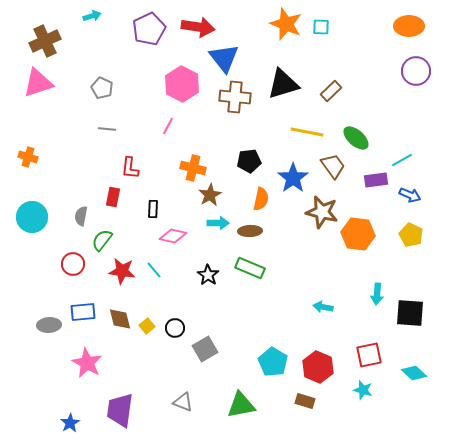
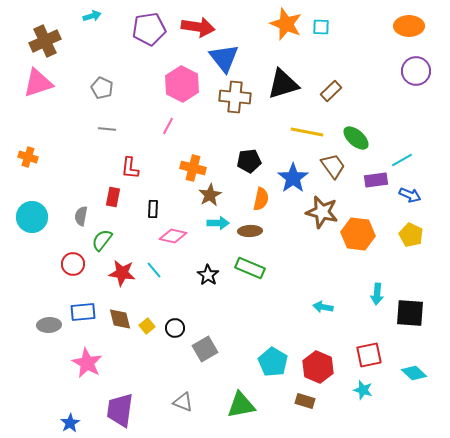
purple pentagon at (149, 29): rotated 16 degrees clockwise
red star at (122, 271): moved 2 px down
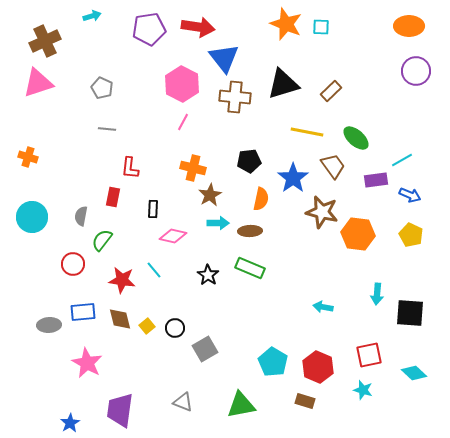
pink line at (168, 126): moved 15 px right, 4 px up
red star at (122, 273): moved 7 px down
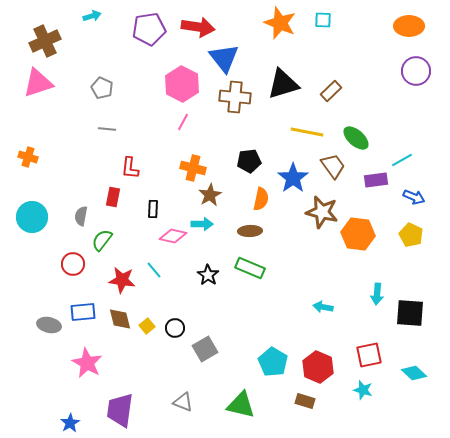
orange star at (286, 24): moved 6 px left, 1 px up
cyan square at (321, 27): moved 2 px right, 7 px up
blue arrow at (410, 195): moved 4 px right, 2 px down
cyan arrow at (218, 223): moved 16 px left, 1 px down
gray ellipse at (49, 325): rotated 15 degrees clockwise
green triangle at (241, 405): rotated 24 degrees clockwise
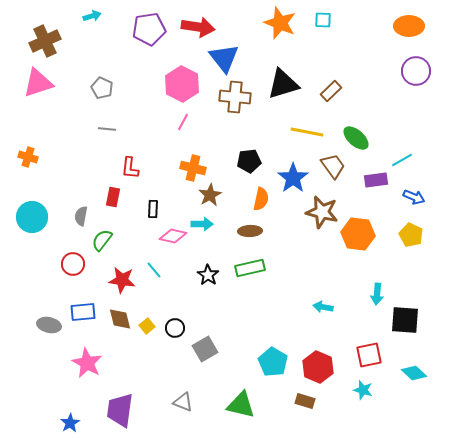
green rectangle at (250, 268): rotated 36 degrees counterclockwise
black square at (410, 313): moved 5 px left, 7 px down
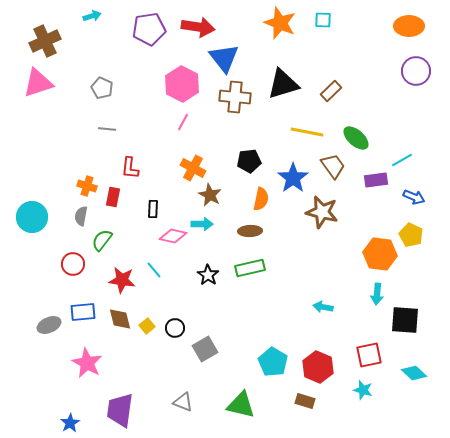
orange cross at (28, 157): moved 59 px right, 29 px down
orange cross at (193, 168): rotated 15 degrees clockwise
brown star at (210, 195): rotated 15 degrees counterclockwise
orange hexagon at (358, 234): moved 22 px right, 20 px down
gray ellipse at (49, 325): rotated 35 degrees counterclockwise
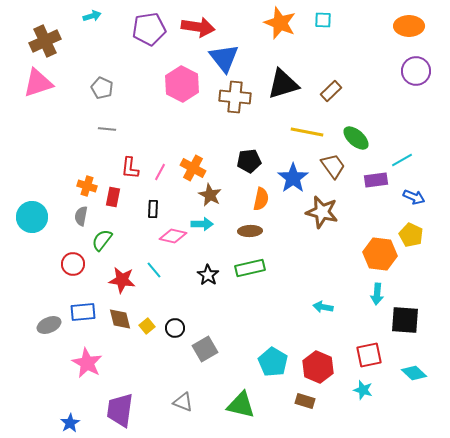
pink line at (183, 122): moved 23 px left, 50 px down
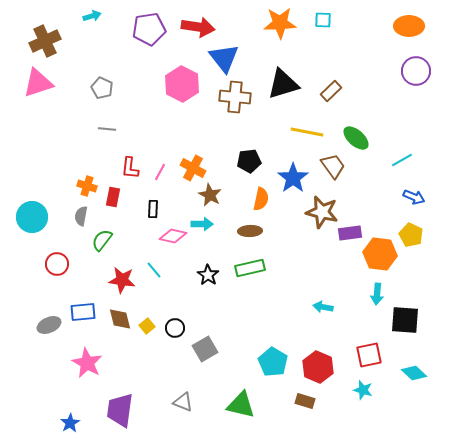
orange star at (280, 23): rotated 24 degrees counterclockwise
purple rectangle at (376, 180): moved 26 px left, 53 px down
red circle at (73, 264): moved 16 px left
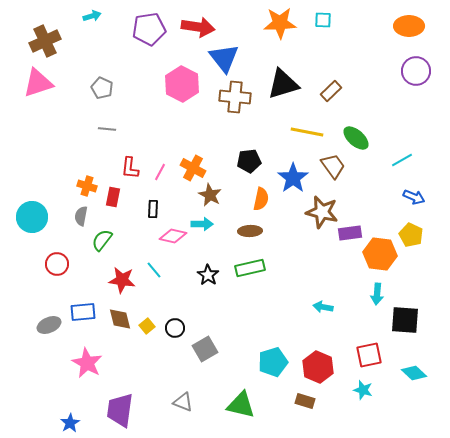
cyan pentagon at (273, 362): rotated 24 degrees clockwise
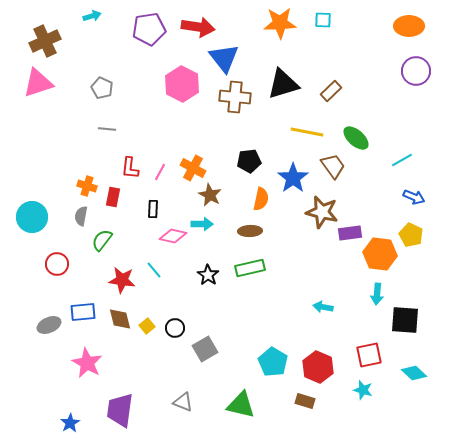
cyan pentagon at (273, 362): rotated 24 degrees counterclockwise
